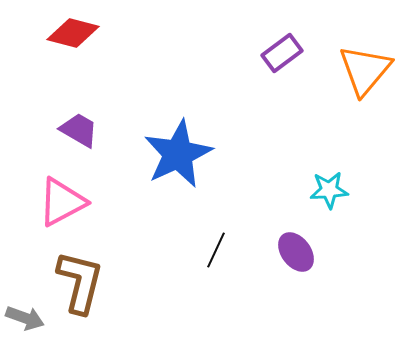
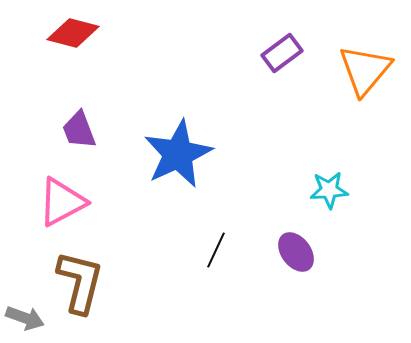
purple trapezoid: rotated 141 degrees counterclockwise
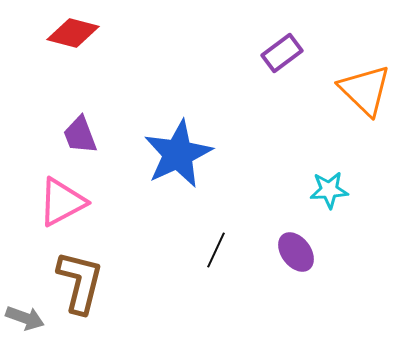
orange triangle: moved 20 px down; rotated 26 degrees counterclockwise
purple trapezoid: moved 1 px right, 5 px down
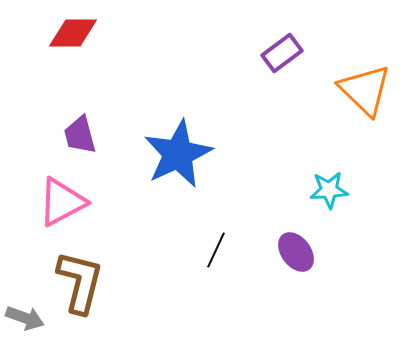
red diamond: rotated 15 degrees counterclockwise
purple trapezoid: rotated 6 degrees clockwise
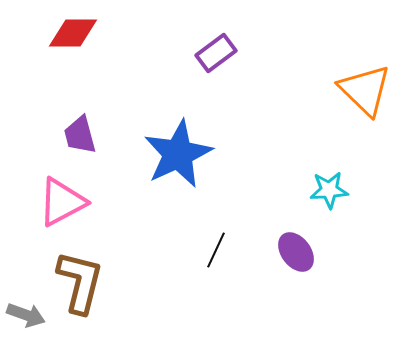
purple rectangle: moved 66 px left
gray arrow: moved 1 px right, 3 px up
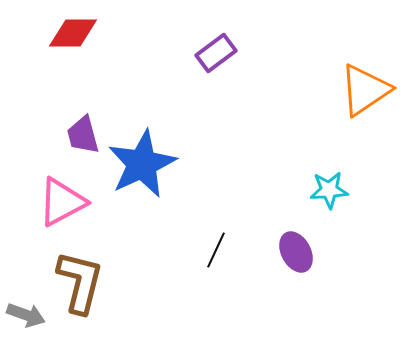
orange triangle: rotated 42 degrees clockwise
purple trapezoid: moved 3 px right
blue star: moved 36 px left, 10 px down
purple ellipse: rotated 9 degrees clockwise
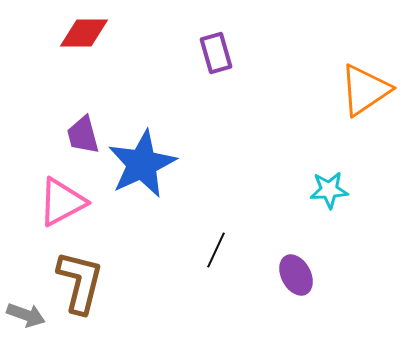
red diamond: moved 11 px right
purple rectangle: rotated 69 degrees counterclockwise
purple ellipse: moved 23 px down
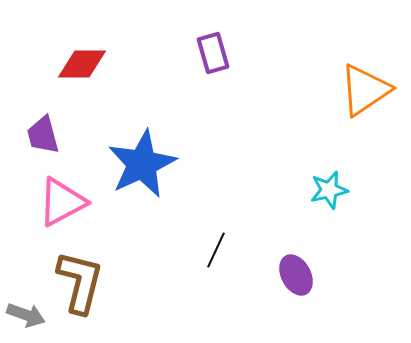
red diamond: moved 2 px left, 31 px down
purple rectangle: moved 3 px left
purple trapezoid: moved 40 px left
cyan star: rotated 9 degrees counterclockwise
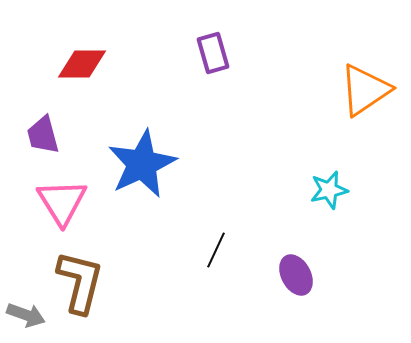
pink triangle: rotated 34 degrees counterclockwise
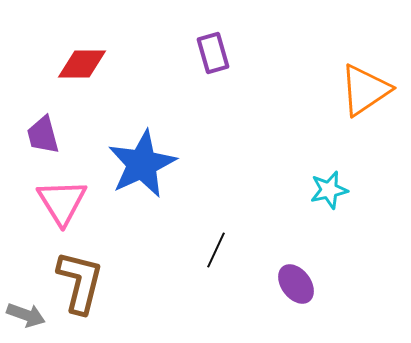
purple ellipse: moved 9 px down; rotated 9 degrees counterclockwise
